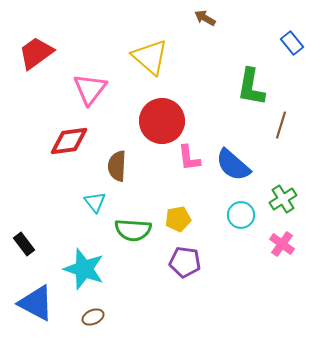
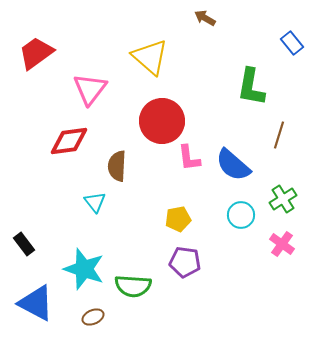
brown line: moved 2 px left, 10 px down
green semicircle: moved 56 px down
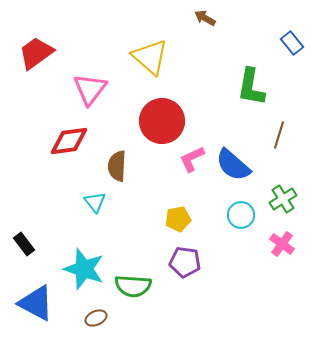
pink L-shape: moved 3 px right, 1 px down; rotated 72 degrees clockwise
brown ellipse: moved 3 px right, 1 px down
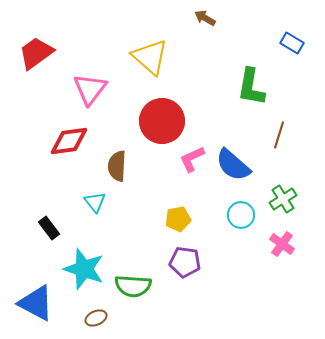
blue rectangle: rotated 20 degrees counterclockwise
black rectangle: moved 25 px right, 16 px up
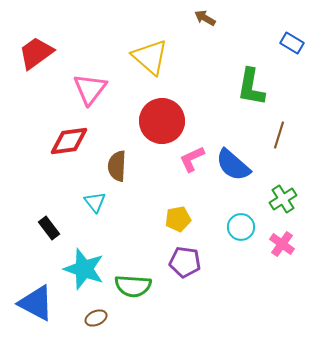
cyan circle: moved 12 px down
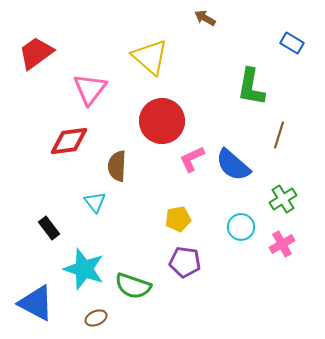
pink cross: rotated 25 degrees clockwise
green semicircle: rotated 15 degrees clockwise
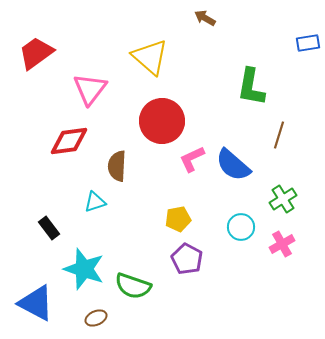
blue rectangle: moved 16 px right; rotated 40 degrees counterclockwise
cyan triangle: rotated 50 degrees clockwise
purple pentagon: moved 2 px right, 3 px up; rotated 20 degrees clockwise
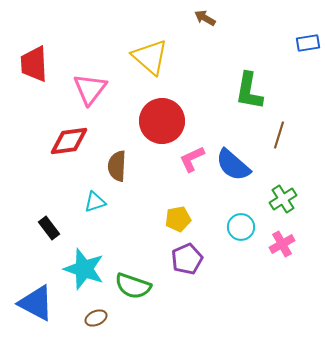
red trapezoid: moved 2 px left, 11 px down; rotated 57 degrees counterclockwise
green L-shape: moved 2 px left, 4 px down
purple pentagon: rotated 20 degrees clockwise
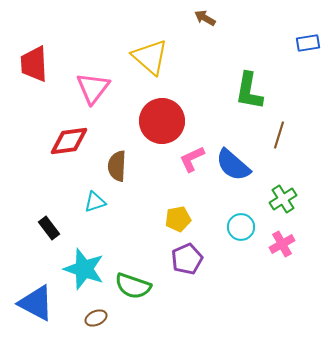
pink triangle: moved 3 px right, 1 px up
